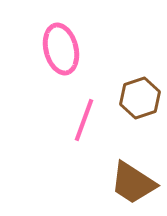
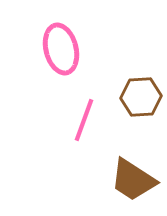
brown hexagon: moved 1 px right, 1 px up; rotated 15 degrees clockwise
brown trapezoid: moved 3 px up
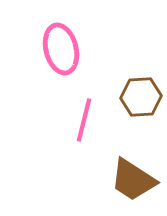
pink line: rotated 6 degrees counterclockwise
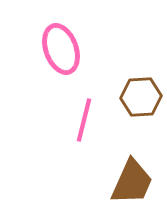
pink ellipse: rotated 6 degrees counterclockwise
brown trapezoid: moved 1 px left, 2 px down; rotated 99 degrees counterclockwise
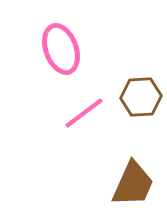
pink line: moved 7 px up; rotated 39 degrees clockwise
brown trapezoid: moved 1 px right, 2 px down
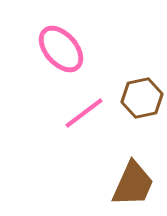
pink ellipse: rotated 21 degrees counterclockwise
brown hexagon: moved 1 px right, 1 px down; rotated 9 degrees counterclockwise
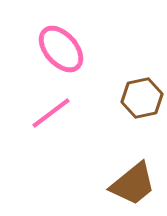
pink line: moved 33 px left
brown trapezoid: rotated 27 degrees clockwise
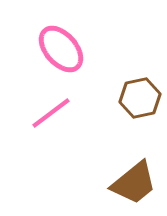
brown hexagon: moved 2 px left
brown trapezoid: moved 1 px right, 1 px up
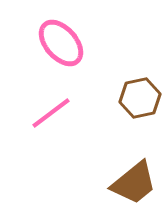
pink ellipse: moved 6 px up
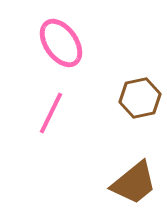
pink ellipse: rotated 6 degrees clockwise
pink line: rotated 27 degrees counterclockwise
